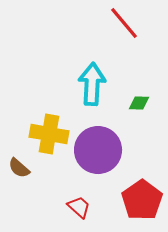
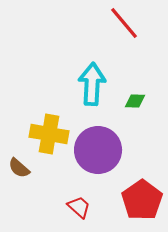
green diamond: moved 4 px left, 2 px up
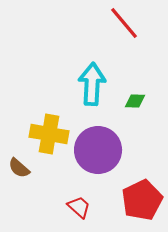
red pentagon: rotated 9 degrees clockwise
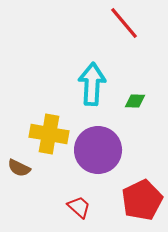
brown semicircle: rotated 15 degrees counterclockwise
